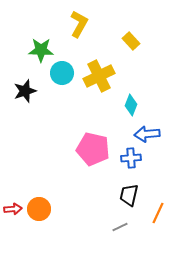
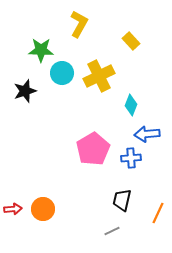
pink pentagon: rotated 28 degrees clockwise
black trapezoid: moved 7 px left, 5 px down
orange circle: moved 4 px right
gray line: moved 8 px left, 4 px down
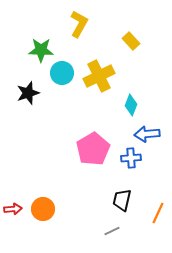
black star: moved 3 px right, 2 px down
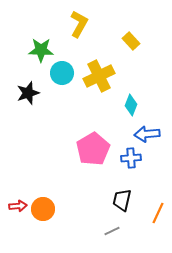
red arrow: moved 5 px right, 3 px up
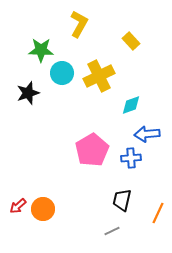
cyan diamond: rotated 50 degrees clockwise
pink pentagon: moved 1 px left, 1 px down
red arrow: rotated 144 degrees clockwise
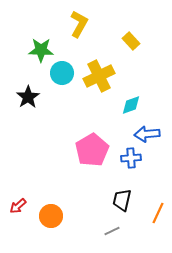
black star: moved 4 px down; rotated 15 degrees counterclockwise
orange circle: moved 8 px right, 7 px down
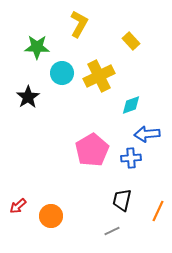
green star: moved 4 px left, 3 px up
orange line: moved 2 px up
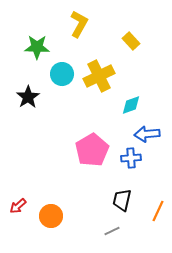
cyan circle: moved 1 px down
